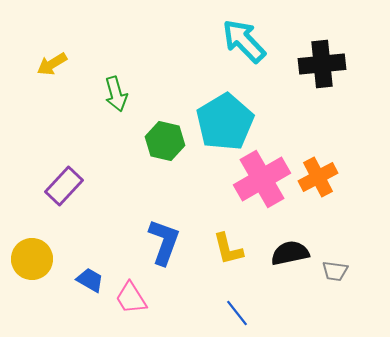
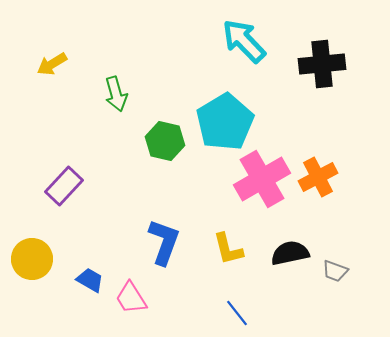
gray trapezoid: rotated 12 degrees clockwise
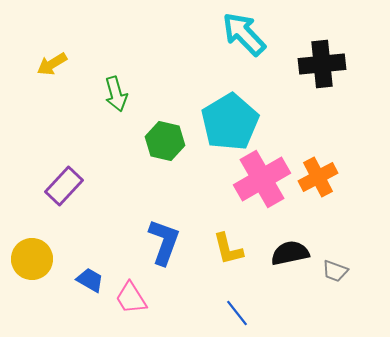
cyan arrow: moved 7 px up
cyan pentagon: moved 5 px right
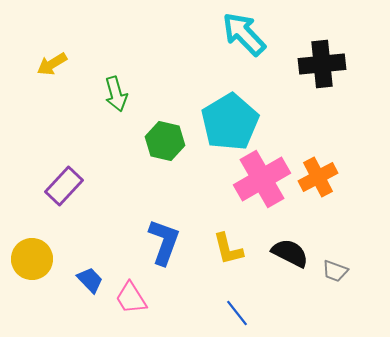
black semicircle: rotated 39 degrees clockwise
blue trapezoid: rotated 16 degrees clockwise
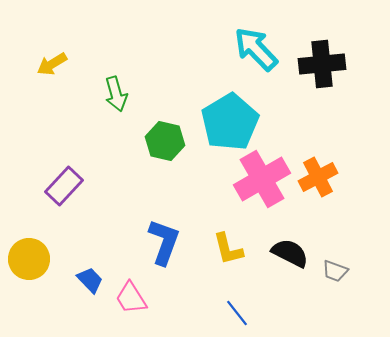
cyan arrow: moved 12 px right, 15 px down
yellow circle: moved 3 px left
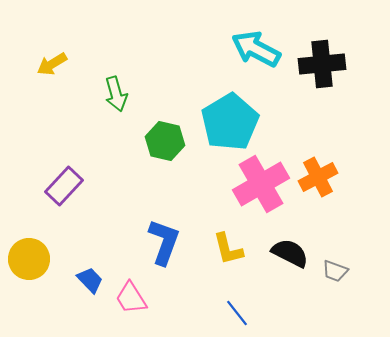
cyan arrow: rotated 18 degrees counterclockwise
pink cross: moved 1 px left, 5 px down
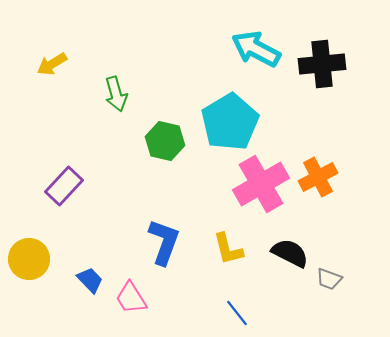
gray trapezoid: moved 6 px left, 8 px down
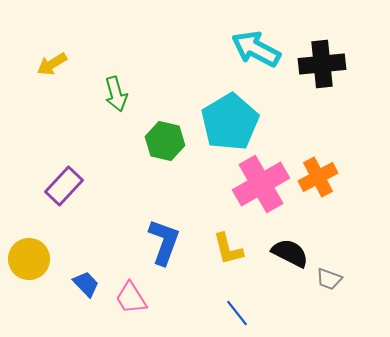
blue trapezoid: moved 4 px left, 4 px down
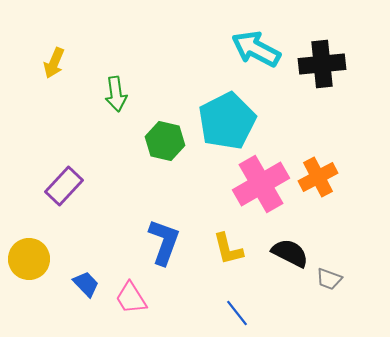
yellow arrow: moved 2 px right, 1 px up; rotated 36 degrees counterclockwise
green arrow: rotated 8 degrees clockwise
cyan pentagon: moved 3 px left, 1 px up; rotated 4 degrees clockwise
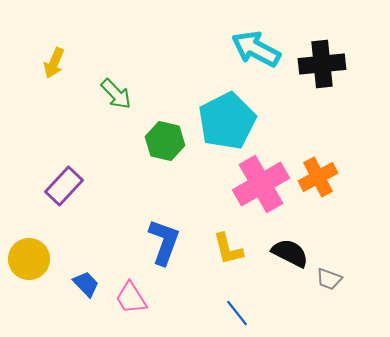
green arrow: rotated 36 degrees counterclockwise
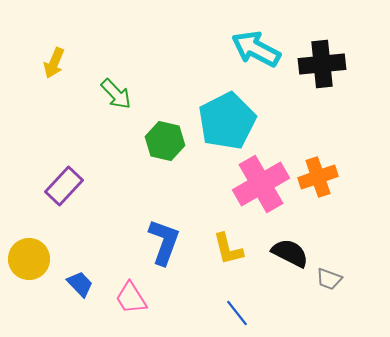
orange cross: rotated 9 degrees clockwise
blue trapezoid: moved 6 px left
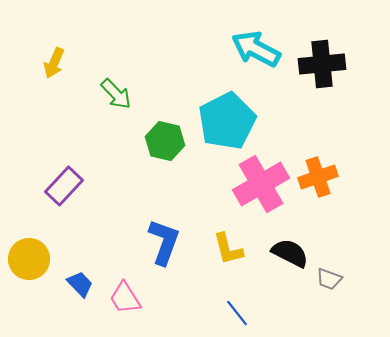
pink trapezoid: moved 6 px left
